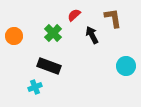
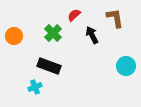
brown L-shape: moved 2 px right
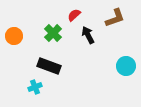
brown L-shape: rotated 80 degrees clockwise
black arrow: moved 4 px left
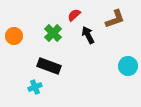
brown L-shape: moved 1 px down
cyan circle: moved 2 px right
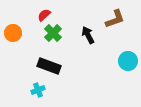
red semicircle: moved 30 px left
orange circle: moved 1 px left, 3 px up
cyan circle: moved 5 px up
cyan cross: moved 3 px right, 3 px down
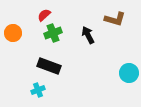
brown L-shape: rotated 35 degrees clockwise
green cross: rotated 24 degrees clockwise
cyan circle: moved 1 px right, 12 px down
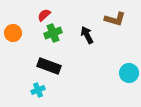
black arrow: moved 1 px left
